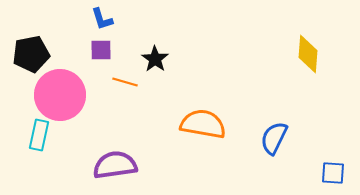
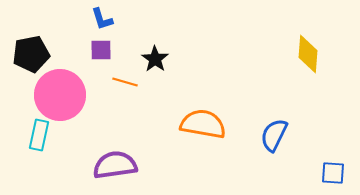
blue semicircle: moved 3 px up
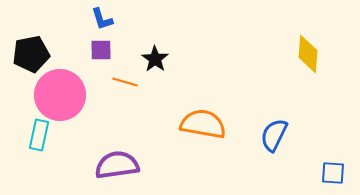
purple semicircle: moved 2 px right
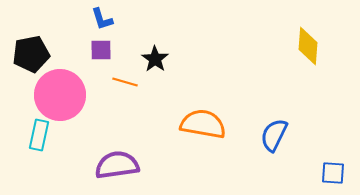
yellow diamond: moved 8 px up
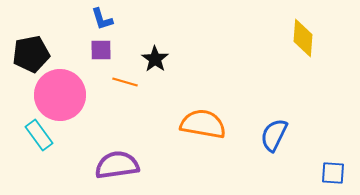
yellow diamond: moved 5 px left, 8 px up
cyan rectangle: rotated 48 degrees counterclockwise
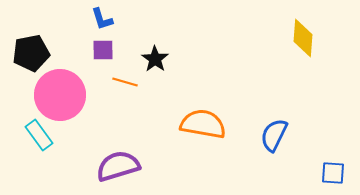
purple square: moved 2 px right
black pentagon: moved 1 px up
purple semicircle: moved 1 px right, 1 px down; rotated 9 degrees counterclockwise
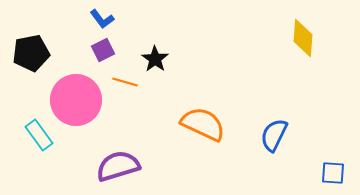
blue L-shape: rotated 20 degrees counterclockwise
purple square: rotated 25 degrees counterclockwise
pink circle: moved 16 px right, 5 px down
orange semicircle: rotated 15 degrees clockwise
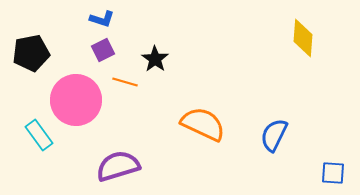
blue L-shape: rotated 35 degrees counterclockwise
